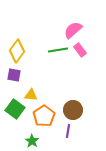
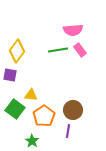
pink semicircle: rotated 144 degrees counterclockwise
purple square: moved 4 px left
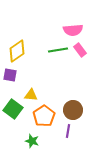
yellow diamond: rotated 20 degrees clockwise
green square: moved 2 px left
green star: rotated 16 degrees counterclockwise
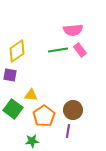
green star: rotated 24 degrees counterclockwise
